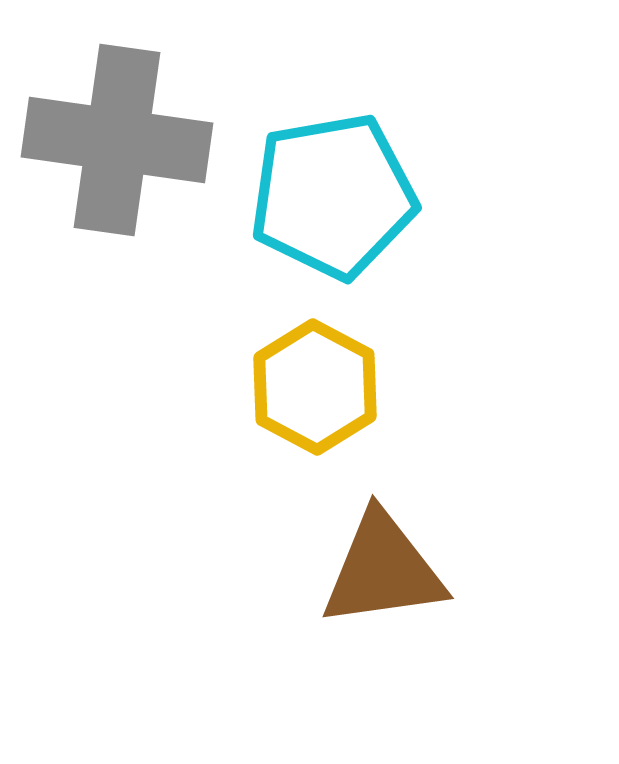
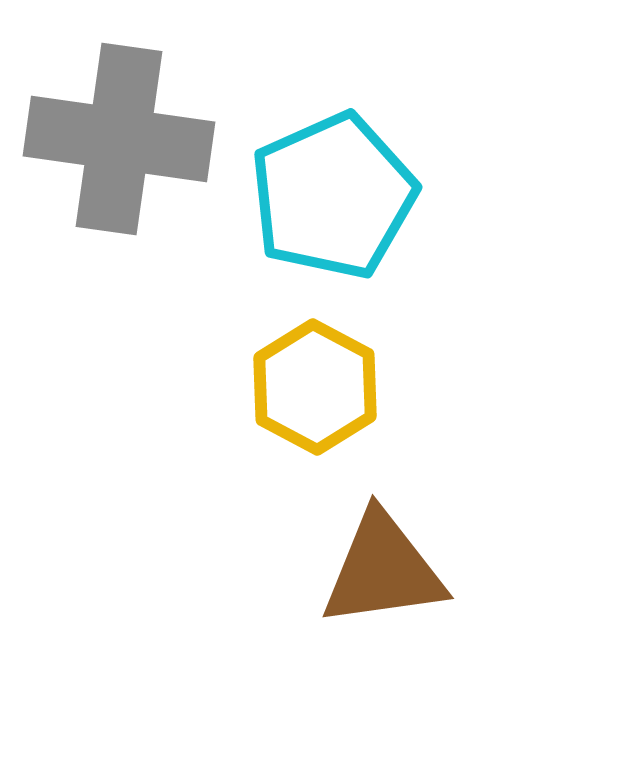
gray cross: moved 2 px right, 1 px up
cyan pentagon: rotated 14 degrees counterclockwise
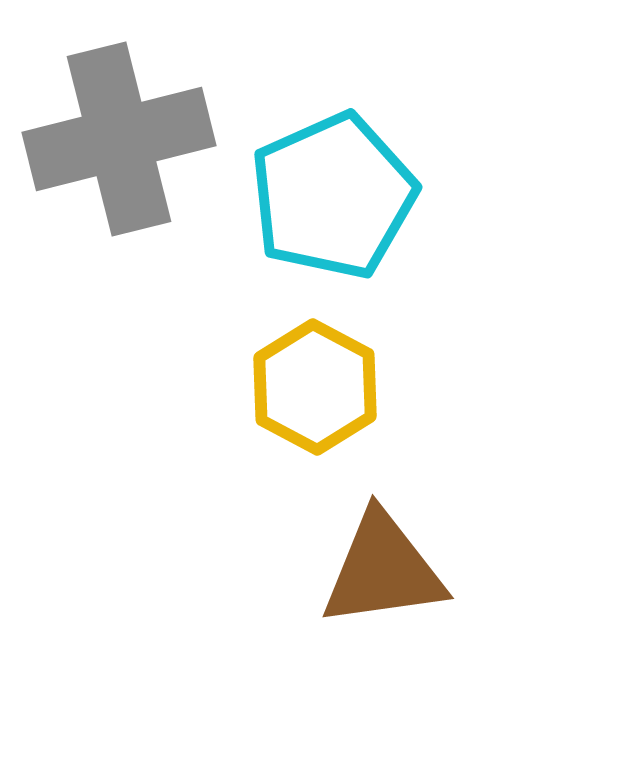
gray cross: rotated 22 degrees counterclockwise
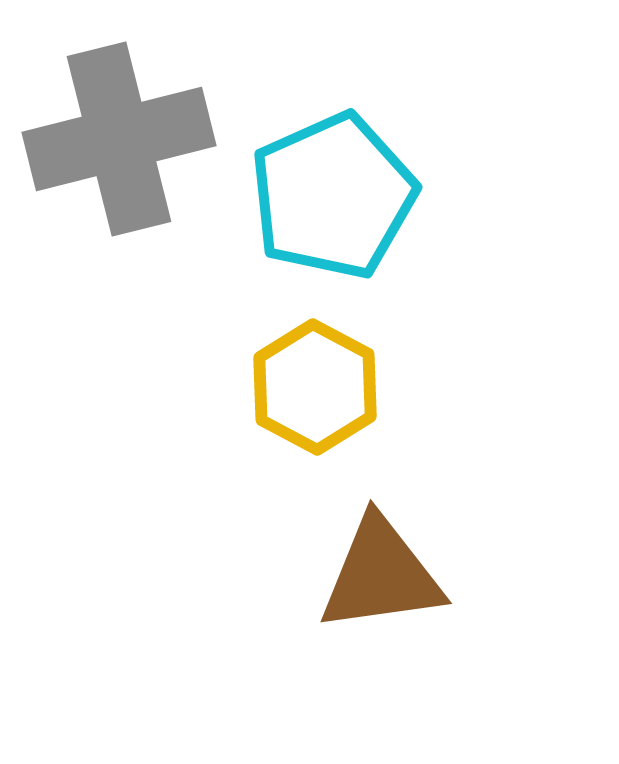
brown triangle: moved 2 px left, 5 px down
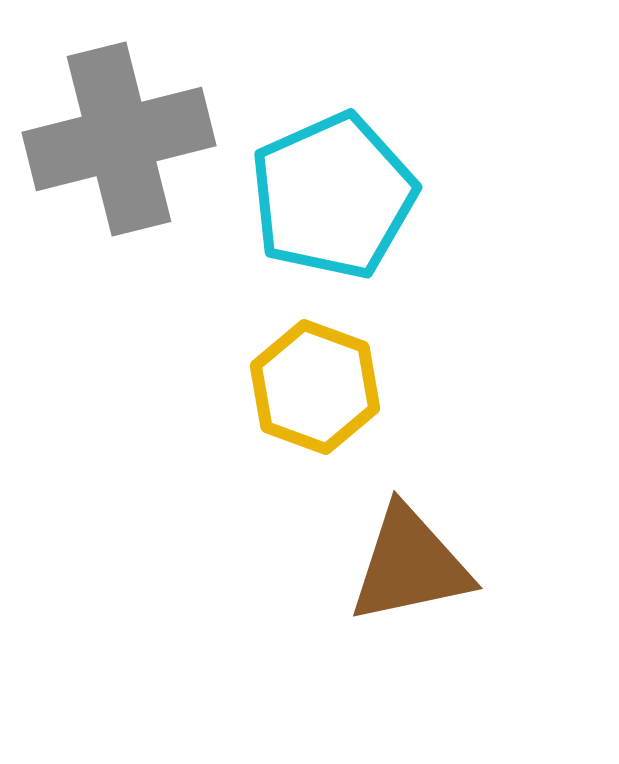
yellow hexagon: rotated 8 degrees counterclockwise
brown triangle: moved 29 px right, 10 px up; rotated 4 degrees counterclockwise
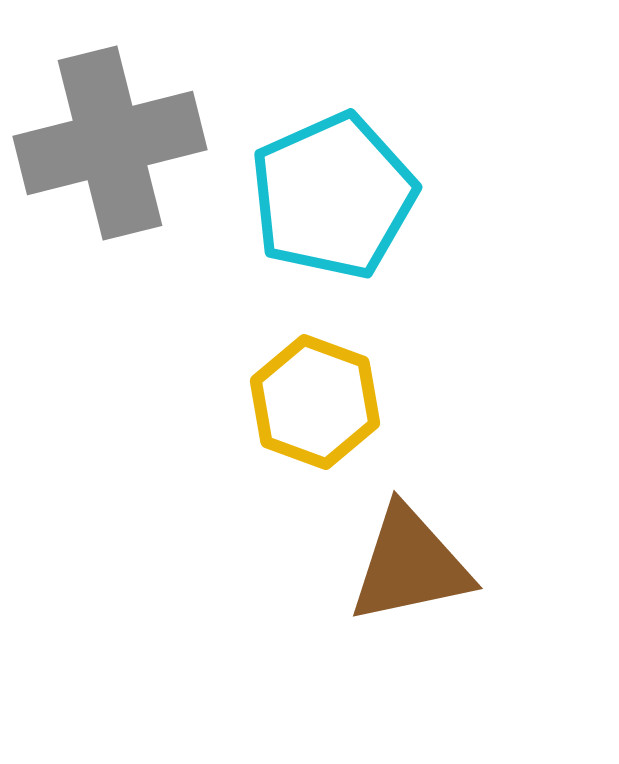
gray cross: moved 9 px left, 4 px down
yellow hexagon: moved 15 px down
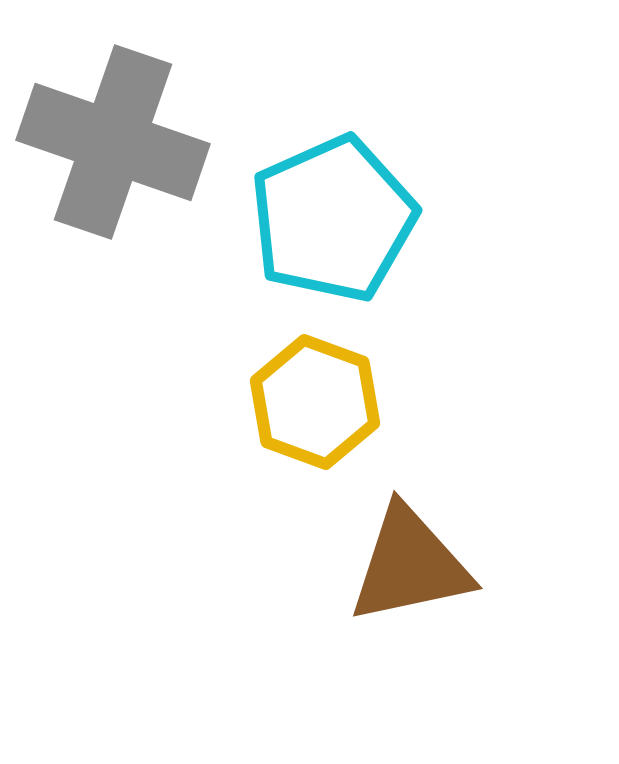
gray cross: moved 3 px right, 1 px up; rotated 33 degrees clockwise
cyan pentagon: moved 23 px down
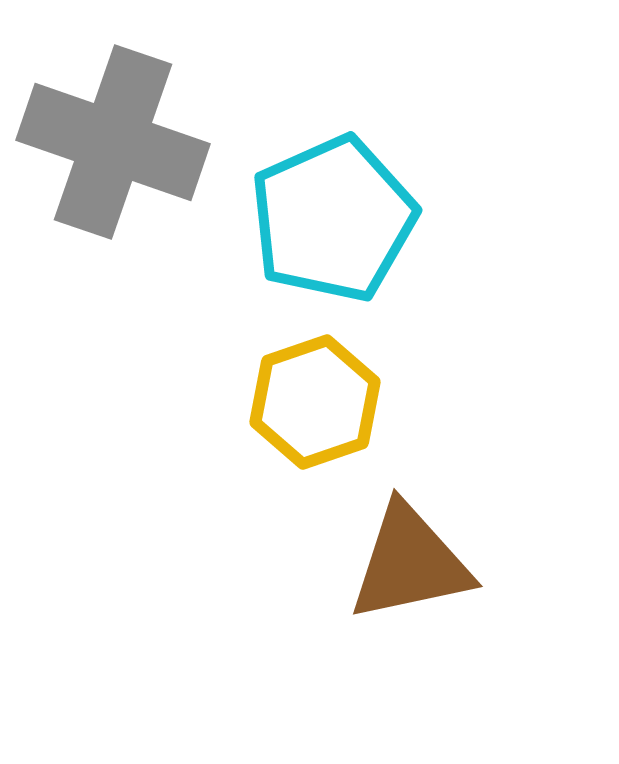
yellow hexagon: rotated 21 degrees clockwise
brown triangle: moved 2 px up
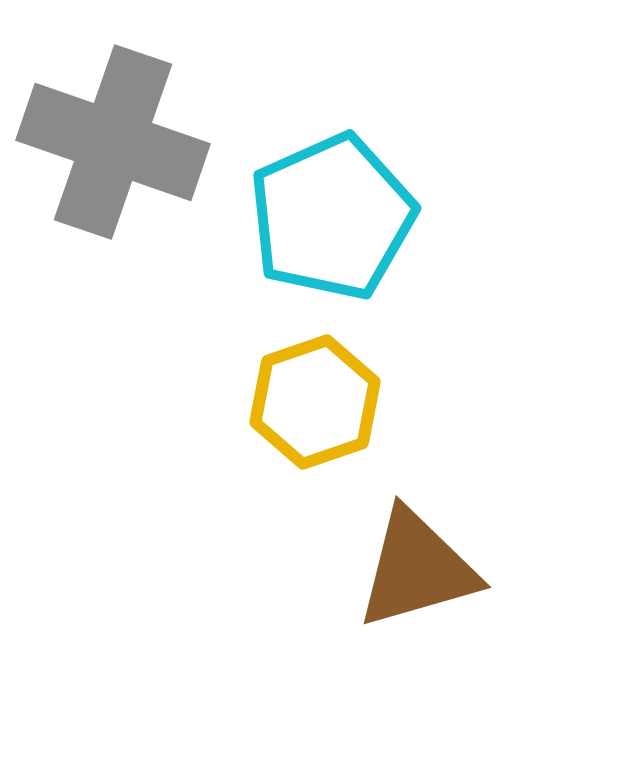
cyan pentagon: moved 1 px left, 2 px up
brown triangle: moved 7 px right, 6 px down; rotated 4 degrees counterclockwise
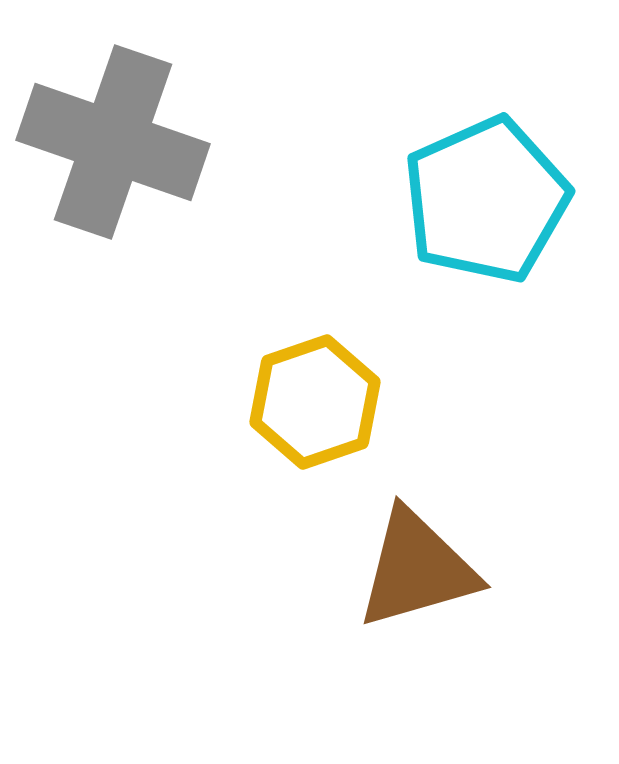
cyan pentagon: moved 154 px right, 17 px up
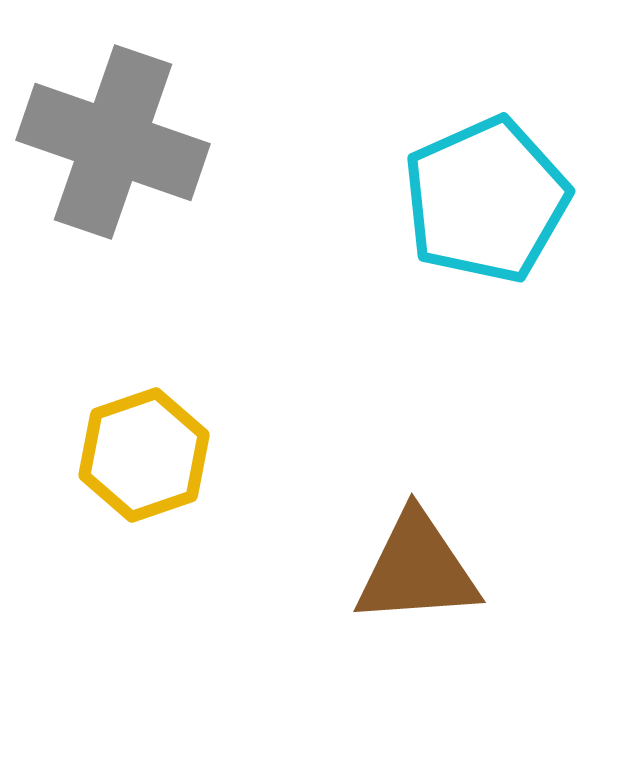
yellow hexagon: moved 171 px left, 53 px down
brown triangle: rotated 12 degrees clockwise
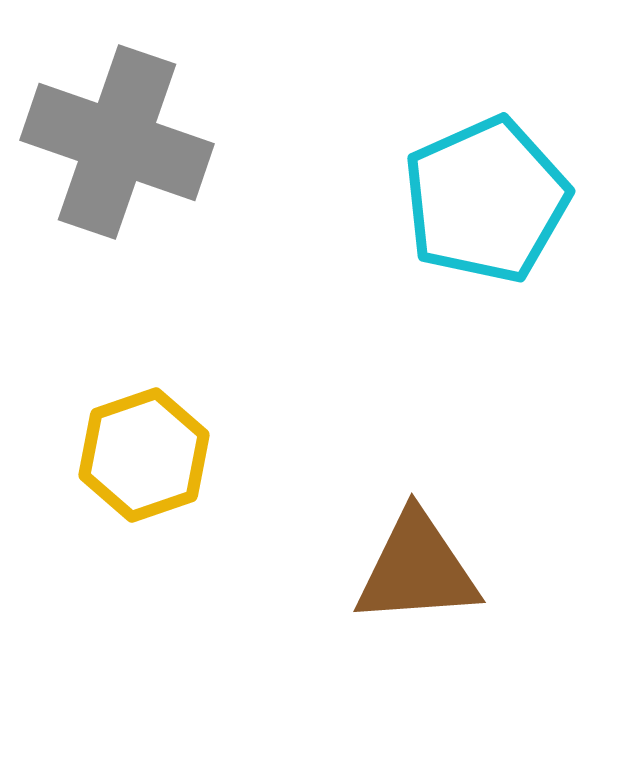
gray cross: moved 4 px right
